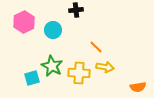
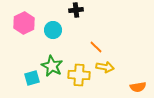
pink hexagon: moved 1 px down
yellow cross: moved 2 px down
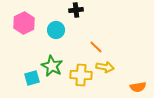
cyan circle: moved 3 px right
yellow cross: moved 2 px right
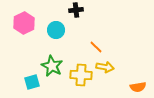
cyan square: moved 4 px down
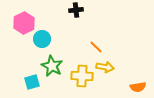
cyan circle: moved 14 px left, 9 px down
yellow cross: moved 1 px right, 1 px down
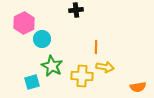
orange line: rotated 48 degrees clockwise
